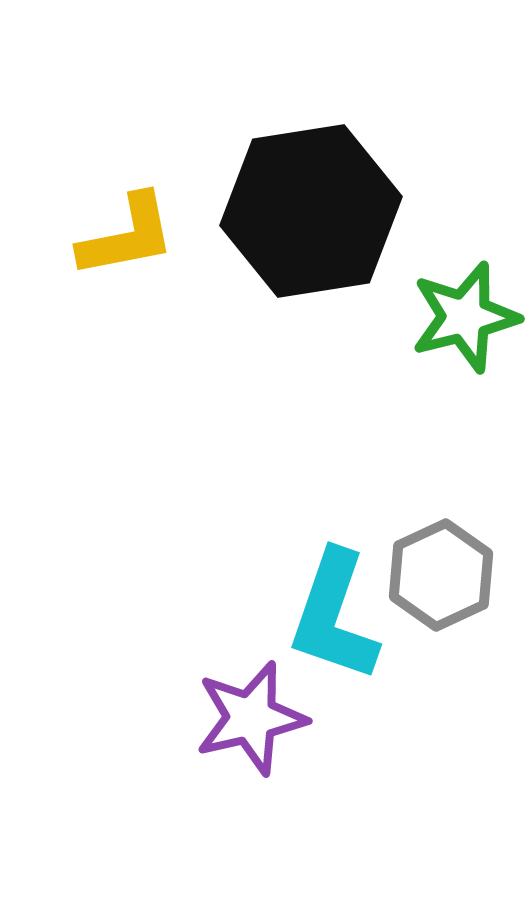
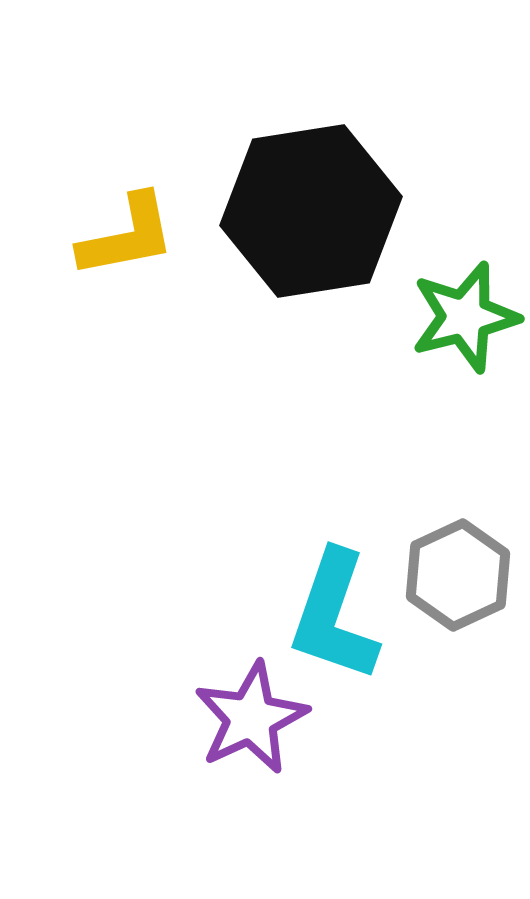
gray hexagon: moved 17 px right
purple star: rotated 12 degrees counterclockwise
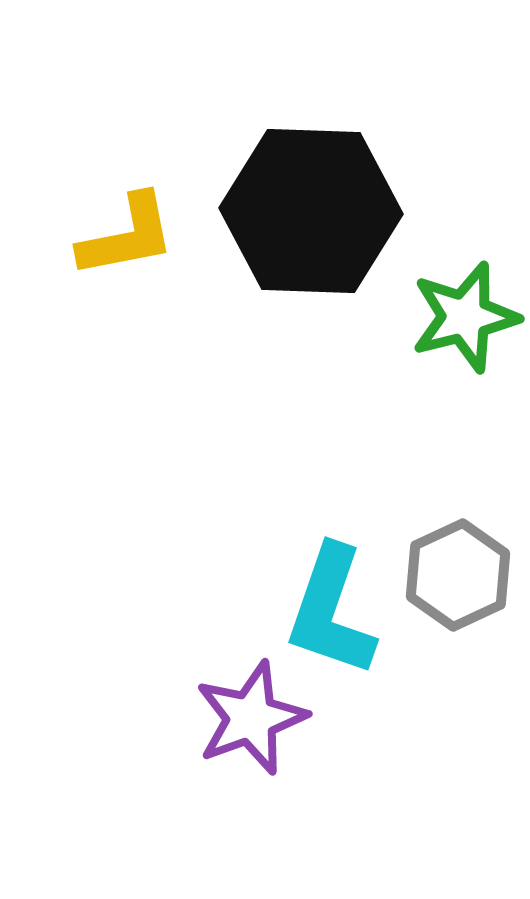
black hexagon: rotated 11 degrees clockwise
cyan L-shape: moved 3 px left, 5 px up
purple star: rotated 5 degrees clockwise
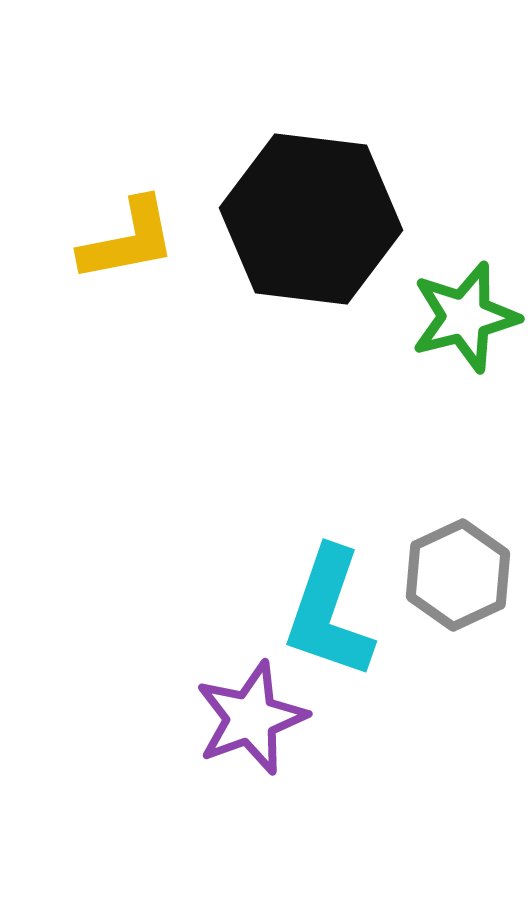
black hexagon: moved 8 px down; rotated 5 degrees clockwise
yellow L-shape: moved 1 px right, 4 px down
cyan L-shape: moved 2 px left, 2 px down
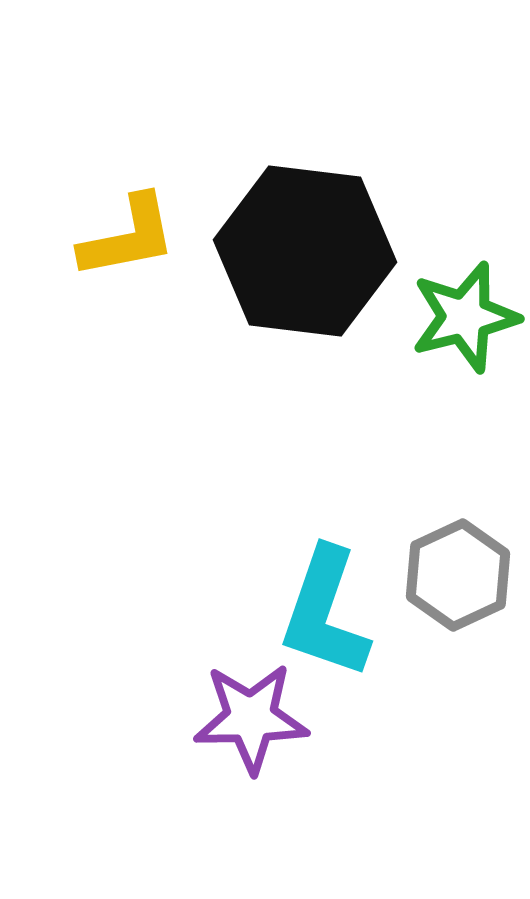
black hexagon: moved 6 px left, 32 px down
yellow L-shape: moved 3 px up
cyan L-shape: moved 4 px left
purple star: rotated 19 degrees clockwise
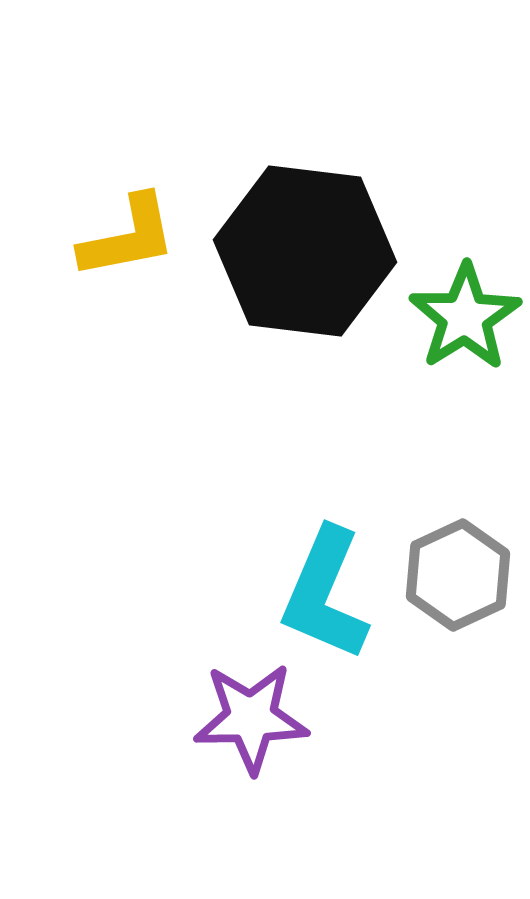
green star: rotated 18 degrees counterclockwise
cyan L-shape: moved 19 px up; rotated 4 degrees clockwise
